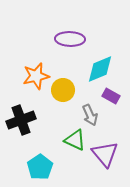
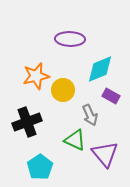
black cross: moved 6 px right, 2 px down
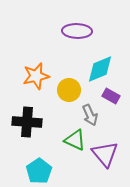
purple ellipse: moved 7 px right, 8 px up
yellow circle: moved 6 px right
black cross: rotated 24 degrees clockwise
cyan pentagon: moved 1 px left, 4 px down
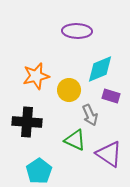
purple rectangle: rotated 12 degrees counterclockwise
purple triangle: moved 4 px right; rotated 16 degrees counterclockwise
